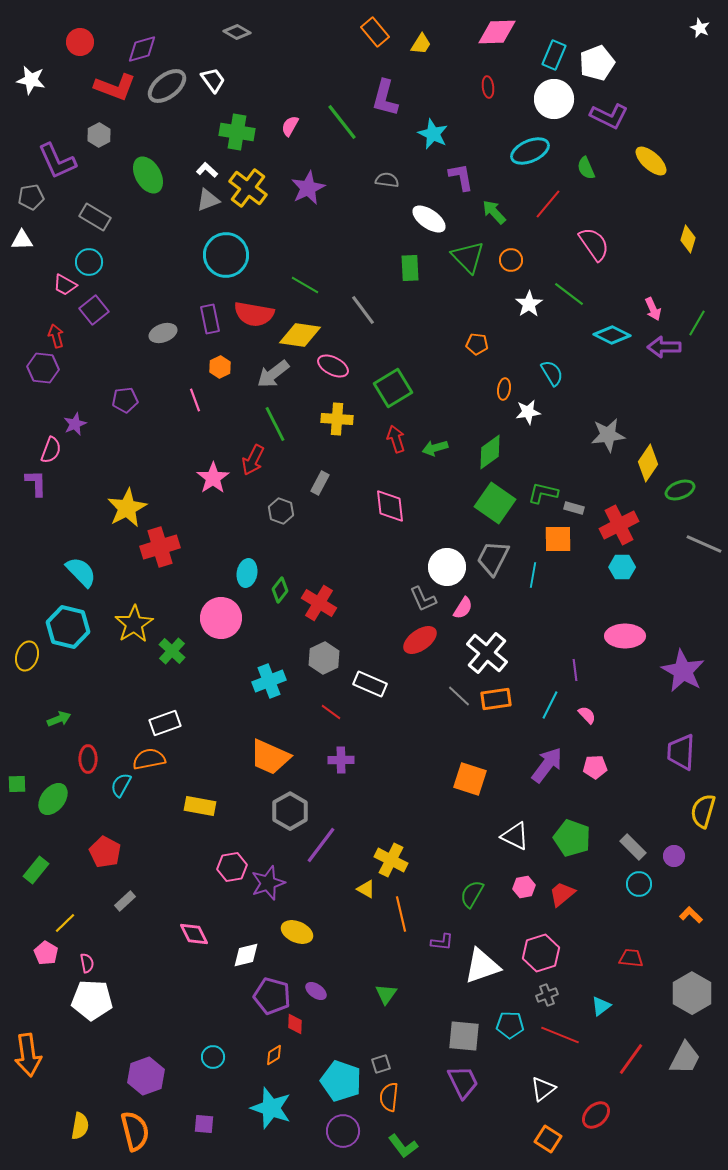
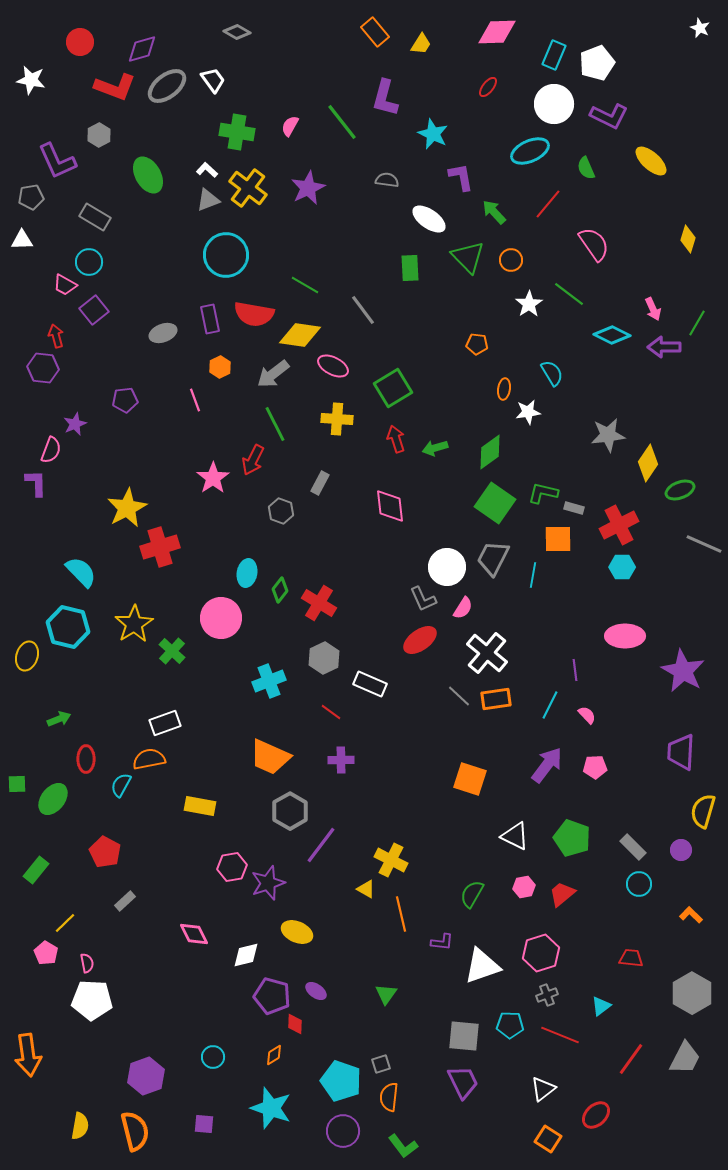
red ellipse at (488, 87): rotated 45 degrees clockwise
white circle at (554, 99): moved 5 px down
red ellipse at (88, 759): moved 2 px left
purple circle at (674, 856): moved 7 px right, 6 px up
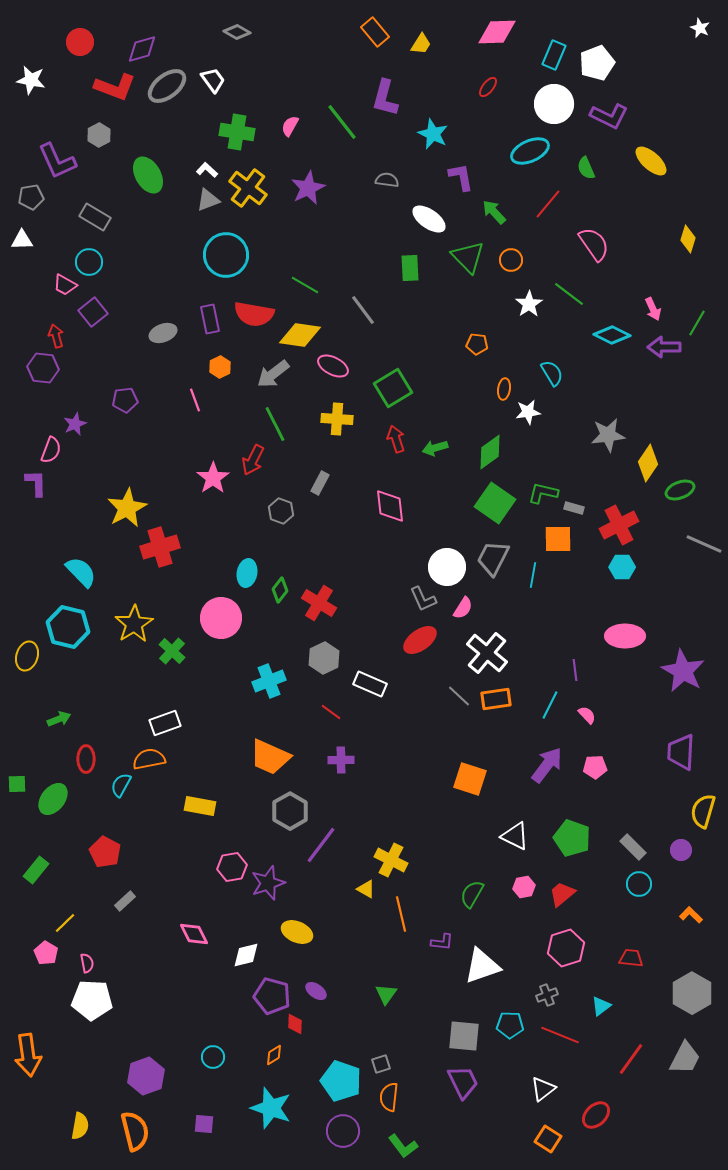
purple square at (94, 310): moved 1 px left, 2 px down
pink hexagon at (541, 953): moved 25 px right, 5 px up
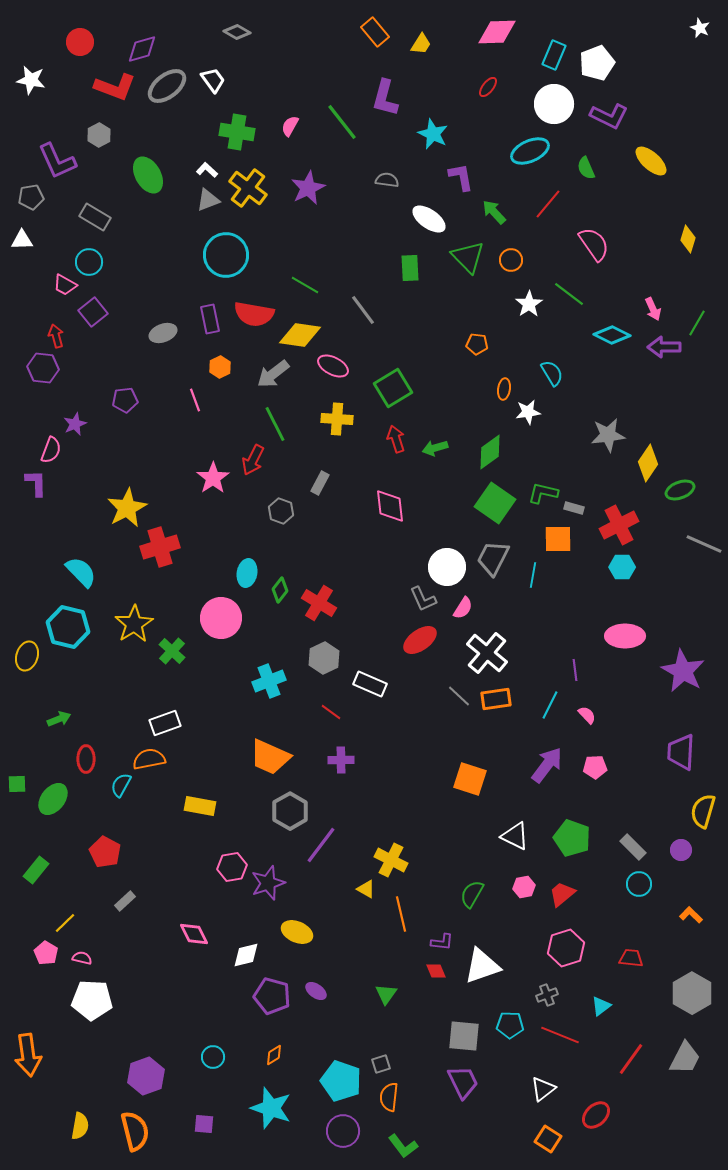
pink semicircle at (87, 963): moved 5 px left, 5 px up; rotated 66 degrees counterclockwise
red diamond at (295, 1024): moved 141 px right, 53 px up; rotated 25 degrees counterclockwise
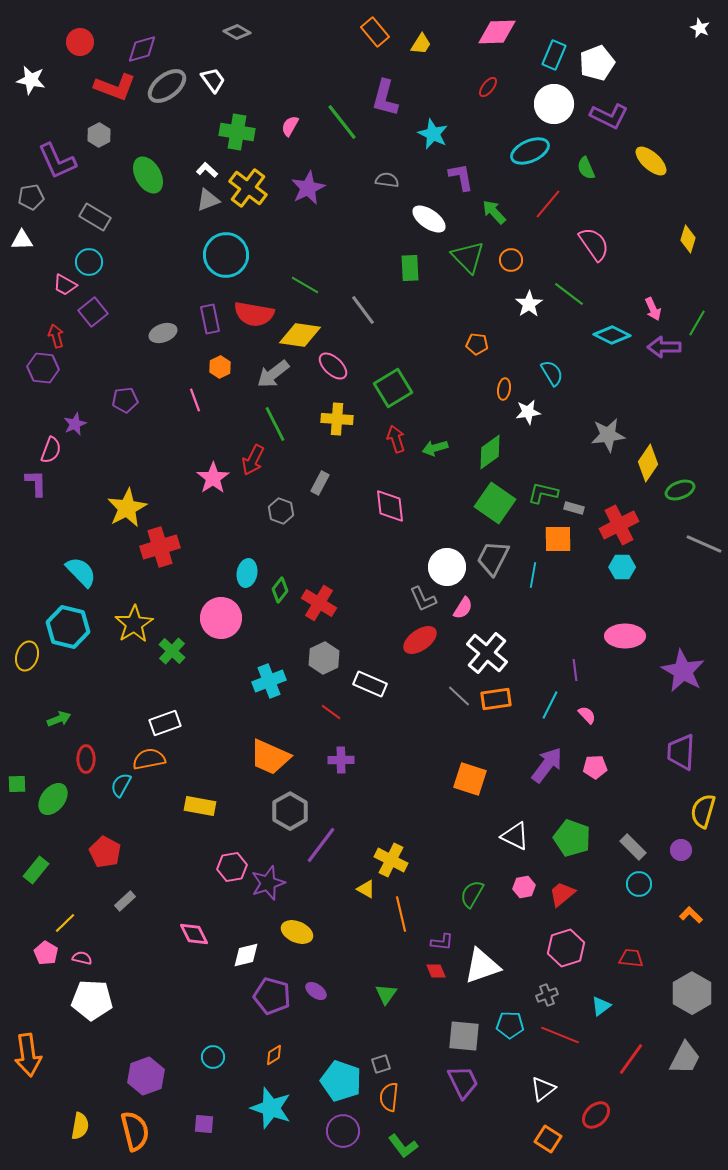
pink ellipse at (333, 366): rotated 16 degrees clockwise
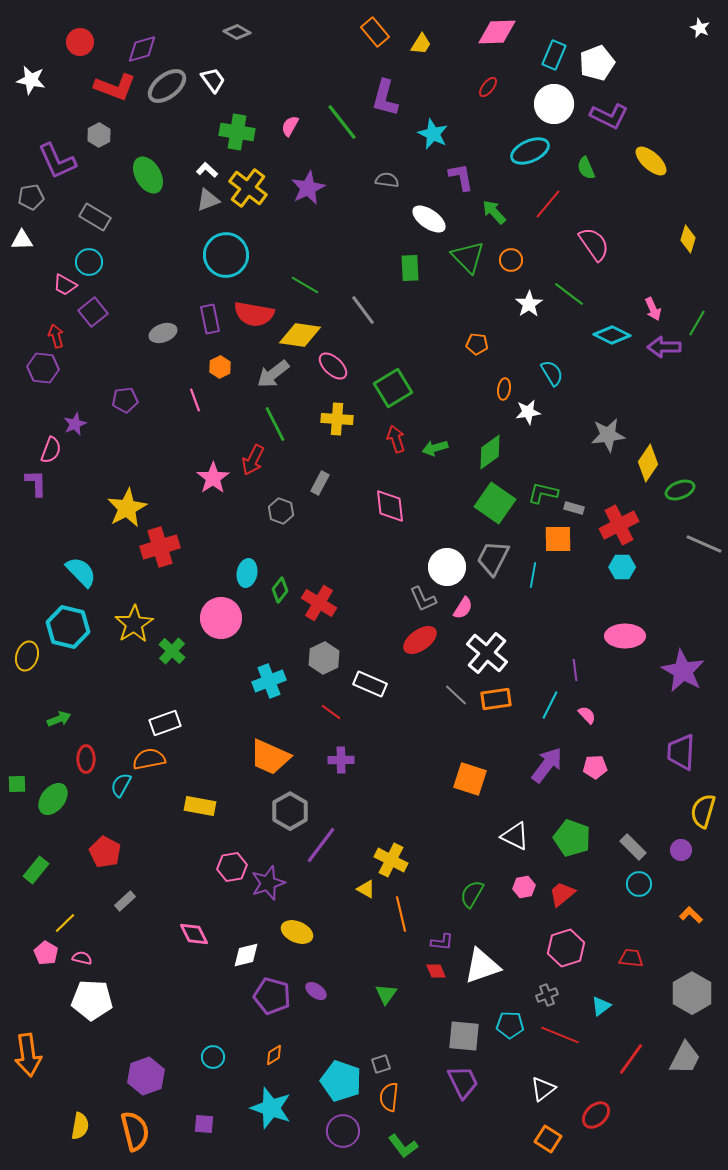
gray line at (459, 696): moved 3 px left, 1 px up
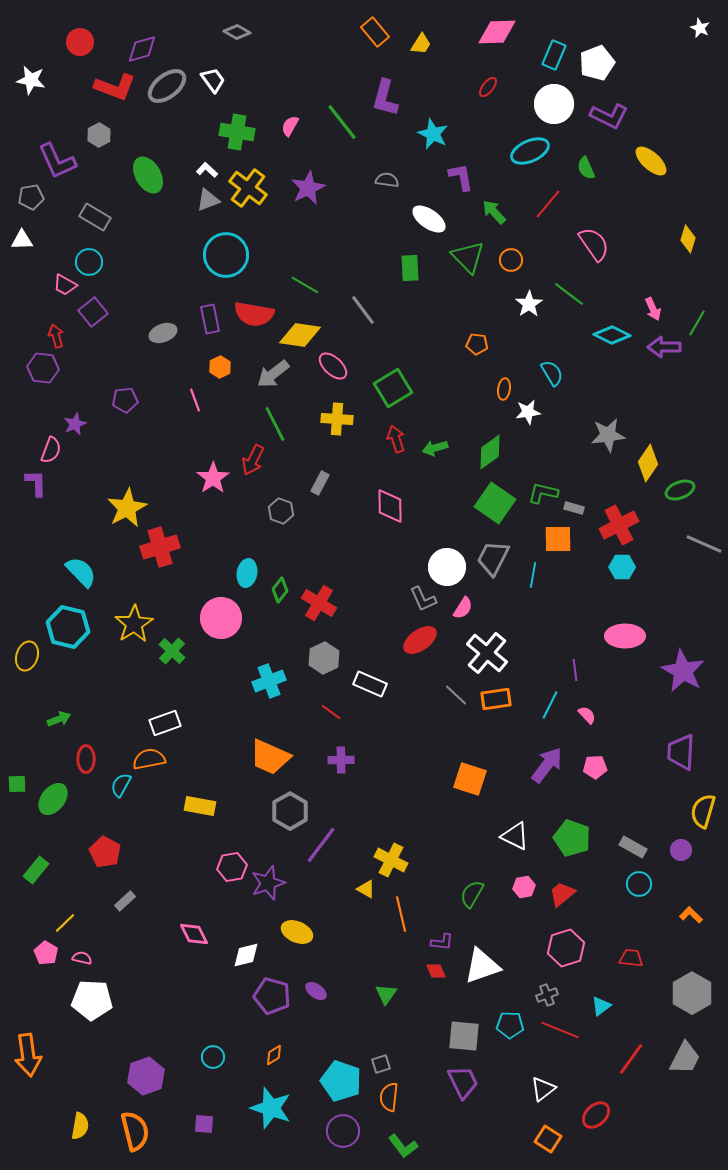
pink diamond at (390, 506): rotated 6 degrees clockwise
gray rectangle at (633, 847): rotated 16 degrees counterclockwise
red line at (560, 1035): moved 5 px up
